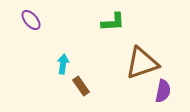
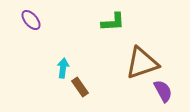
cyan arrow: moved 4 px down
brown rectangle: moved 1 px left, 1 px down
purple semicircle: rotated 40 degrees counterclockwise
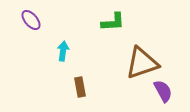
cyan arrow: moved 17 px up
brown rectangle: rotated 24 degrees clockwise
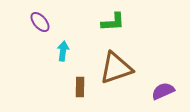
purple ellipse: moved 9 px right, 2 px down
brown triangle: moved 26 px left, 5 px down
brown rectangle: rotated 12 degrees clockwise
purple semicircle: rotated 85 degrees counterclockwise
